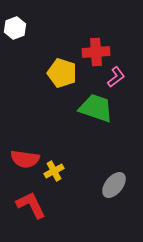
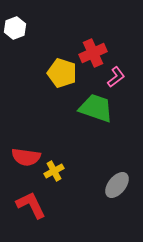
red cross: moved 3 px left, 1 px down; rotated 20 degrees counterclockwise
red semicircle: moved 1 px right, 2 px up
gray ellipse: moved 3 px right
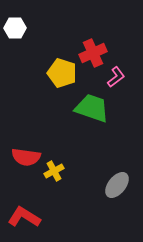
white hexagon: rotated 20 degrees clockwise
green trapezoid: moved 4 px left
red L-shape: moved 7 px left, 12 px down; rotated 32 degrees counterclockwise
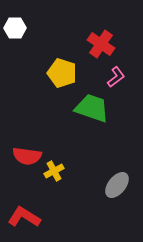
red cross: moved 8 px right, 9 px up; rotated 32 degrees counterclockwise
red semicircle: moved 1 px right, 1 px up
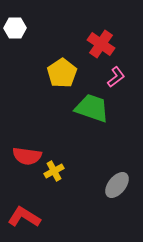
yellow pentagon: rotated 20 degrees clockwise
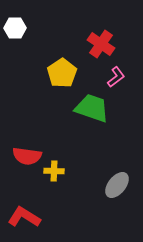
yellow cross: rotated 30 degrees clockwise
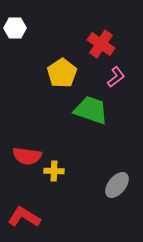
green trapezoid: moved 1 px left, 2 px down
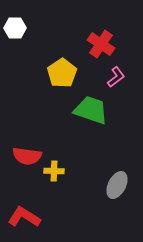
gray ellipse: rotated 12 degrees counterclockwise
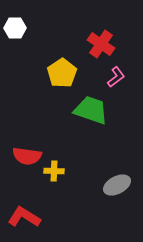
gray ellipse: rotated 36 degrees clockwise
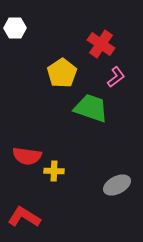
green trapezoid: moved 2 px up
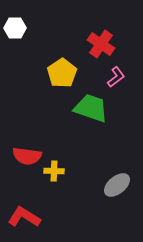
gray ellipse: rotated 12 degrees counterclockwise
